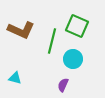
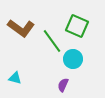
brown L-shape: moved 2 px up; rotated 12 degrees clockwise
green line: rotated 50 degrees counterclockwise
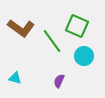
cyan circle: moved 11 px right, 3 px up
purple semicircle: moved 4 px left, 4 px up
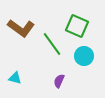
green line: moved 3 px down
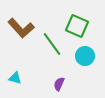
brown L-shape: rotated 12 degrees clockwise
cyan circle: moved 1 px right
purple semicircle: moved 3 px down
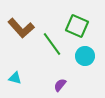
purple semicircle: moved 1 px right, 1 px down; rotated 16 degrees clockwise
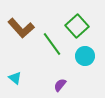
green square: rotated 25 degrees clockwise
cyan triangle: rotated 24 degrees clockwise
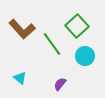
brown L-shape: moved 1 px right, 1 px down
cyan triangle: moved 5 px right
purple semicircle: moved 1 px up
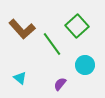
cyan circle: moved 9 px down
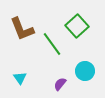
brown L-shape: rotated 20 degrees clockwise
cyan circle: moved 6 px down
cyan triangle: rotated 16 degrees clockwise
